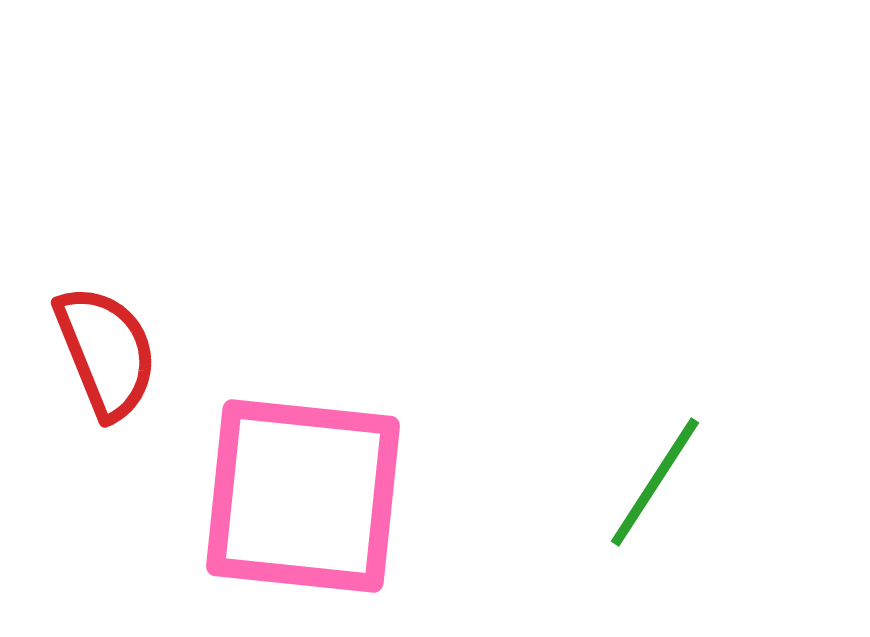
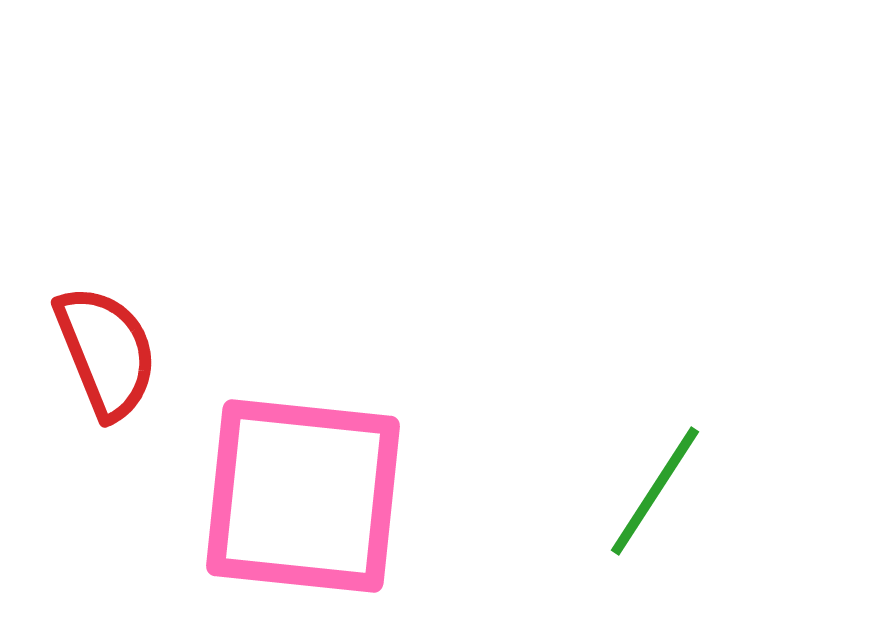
green line: moved 9 px down
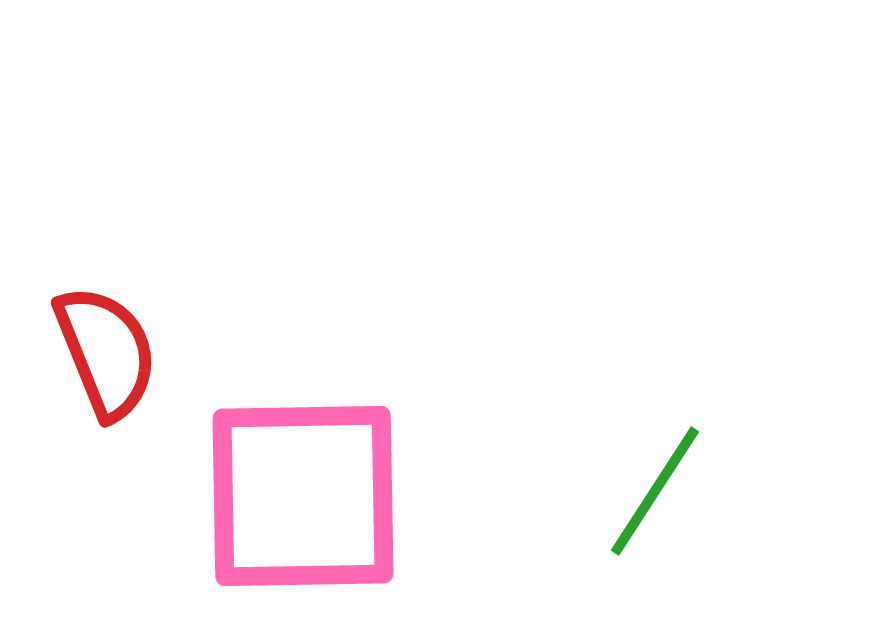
pink square: rotated 7 degrees counterclockwise
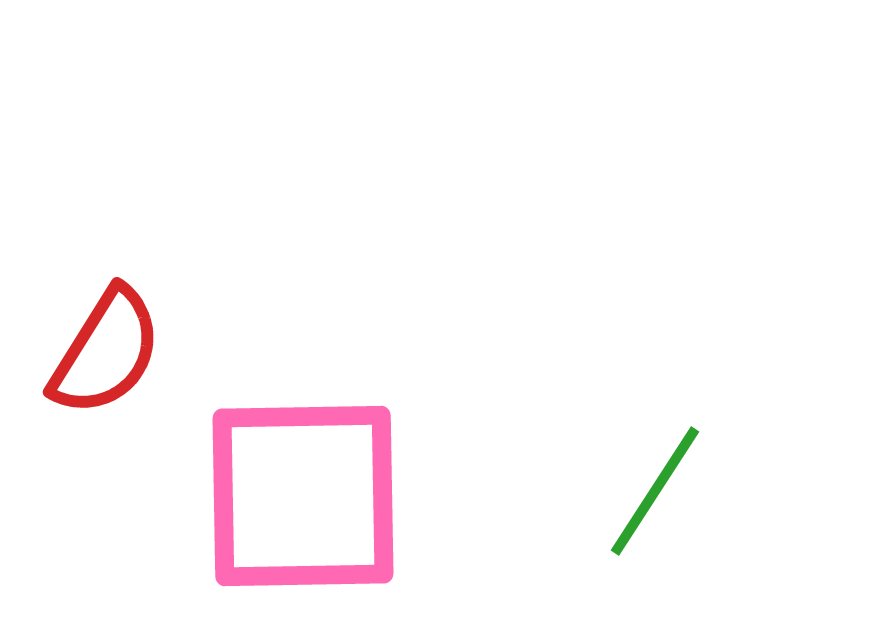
red semicircle: rotated 54 degrees clockwise
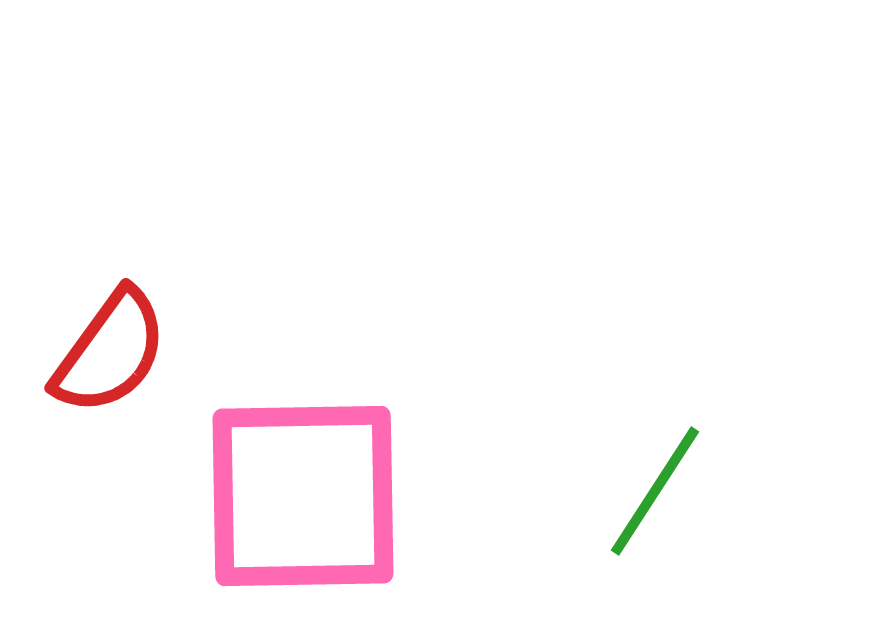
red semicircle: moved 4 px right; rotated 4 degrees clockwise
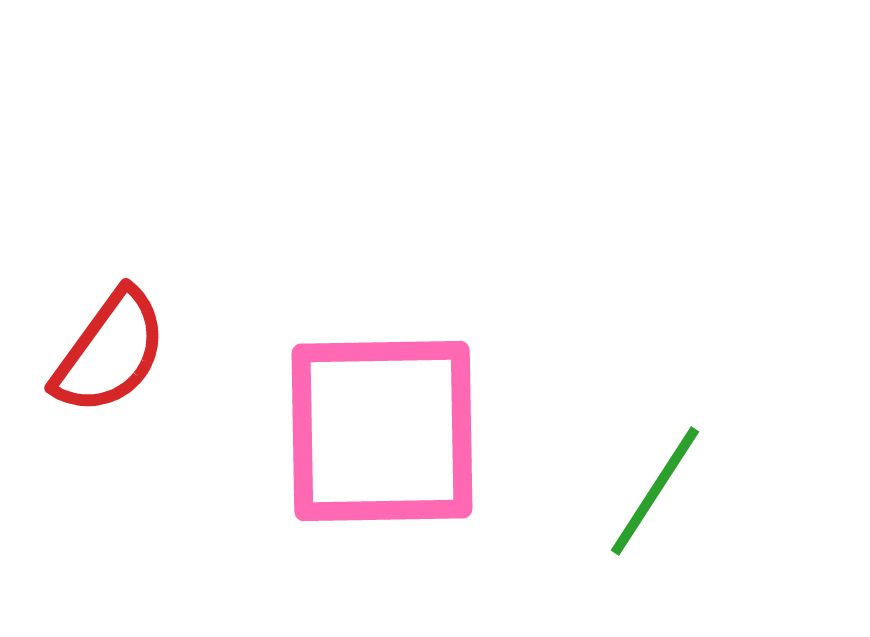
pink square: moved 79 px right, 65 px up
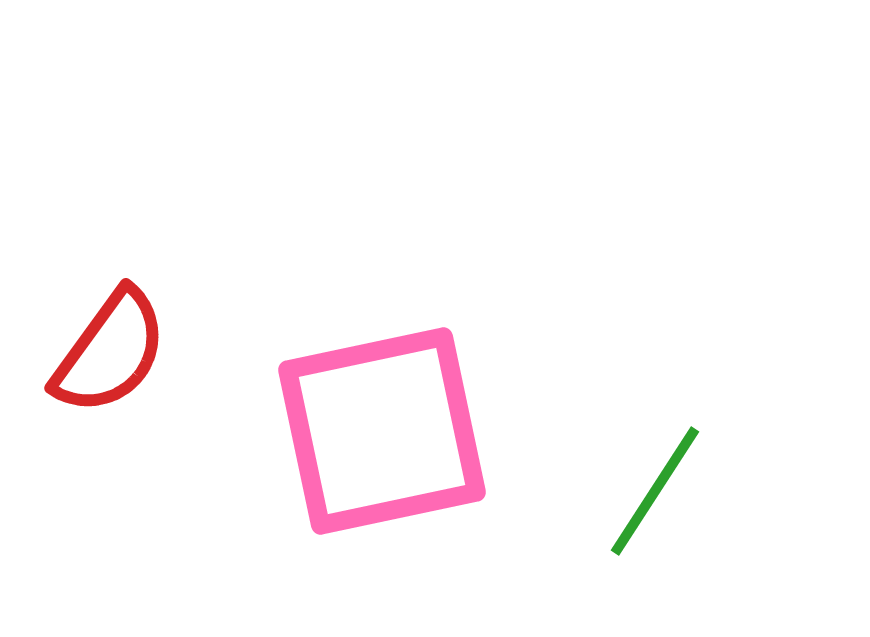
pink square: rotated 11 degrees counterclockwise
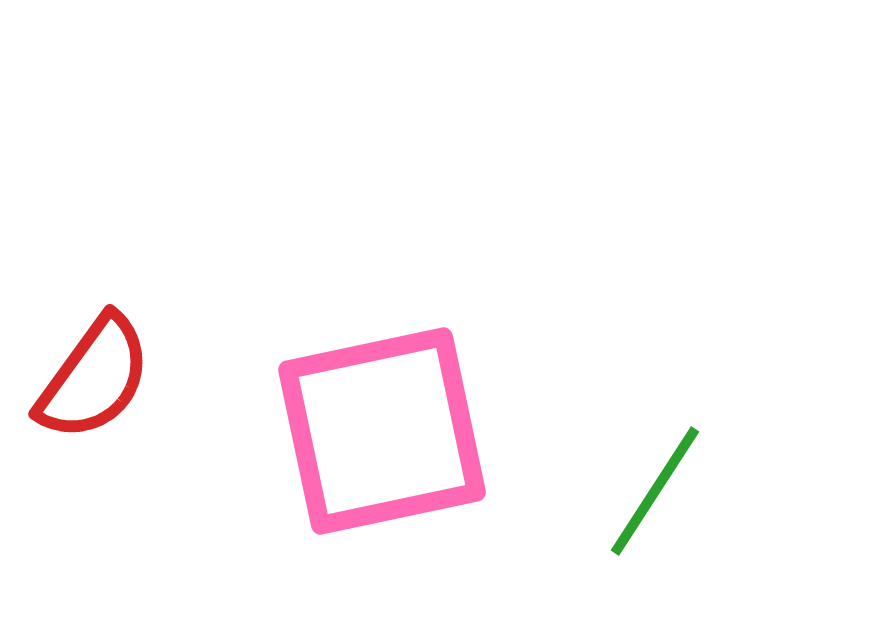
red semicircle: moved 16 px left, 26 px down
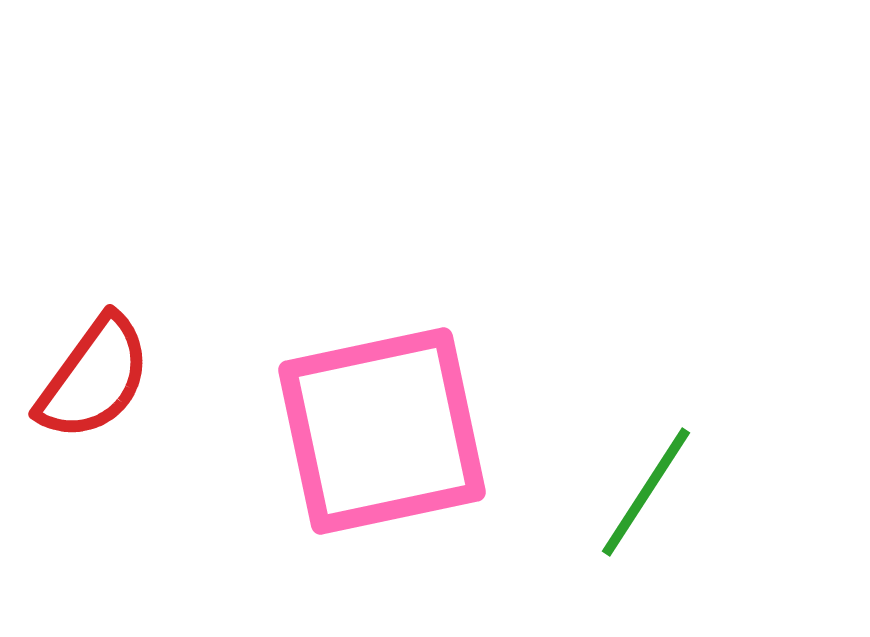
green line: moved 9 px left, 1 px down
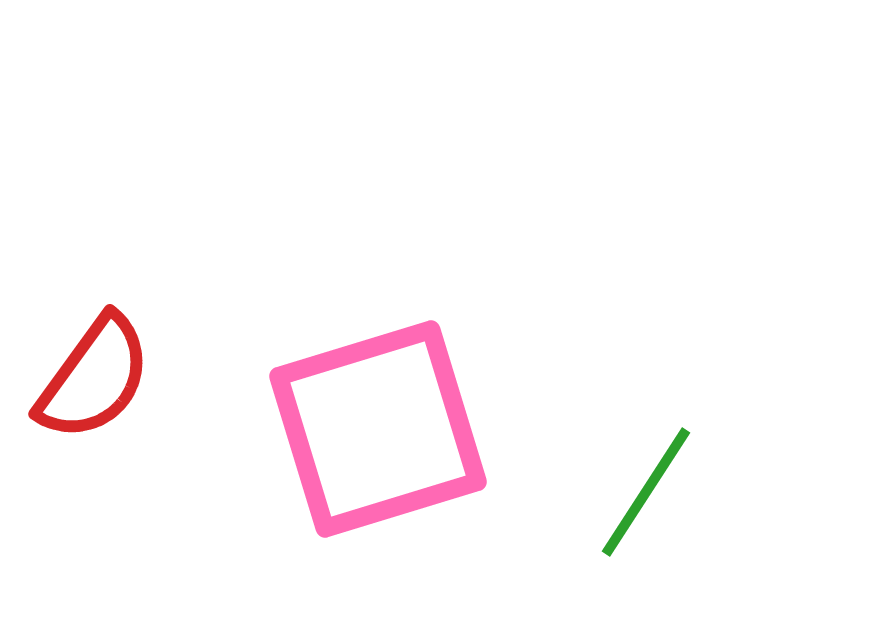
pink square: moved 4 px left, 2 px up; rotated 5 degrees counterclockwise
